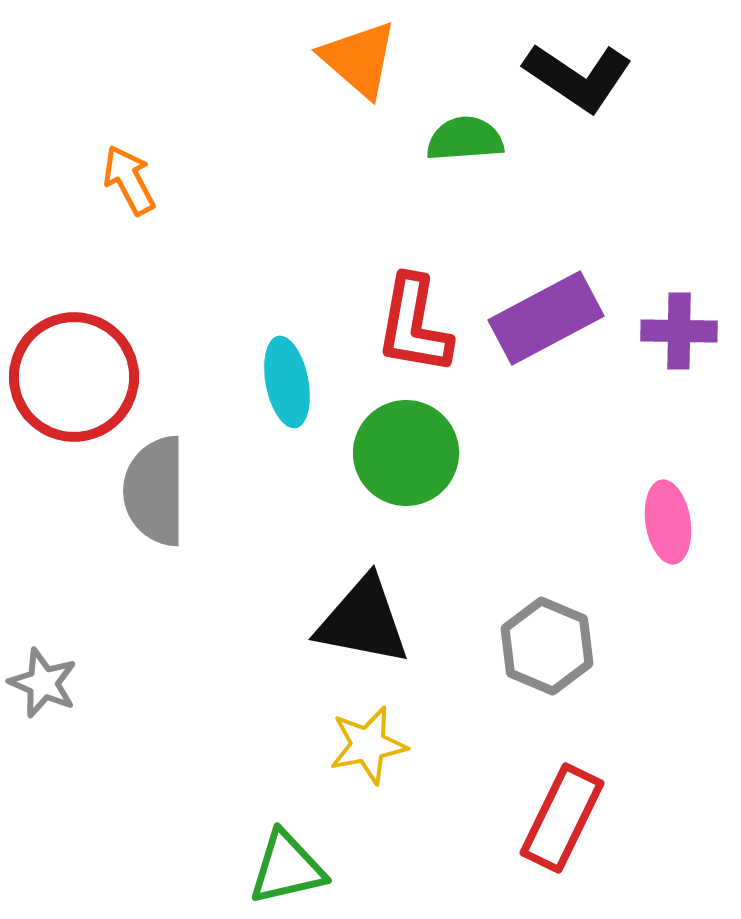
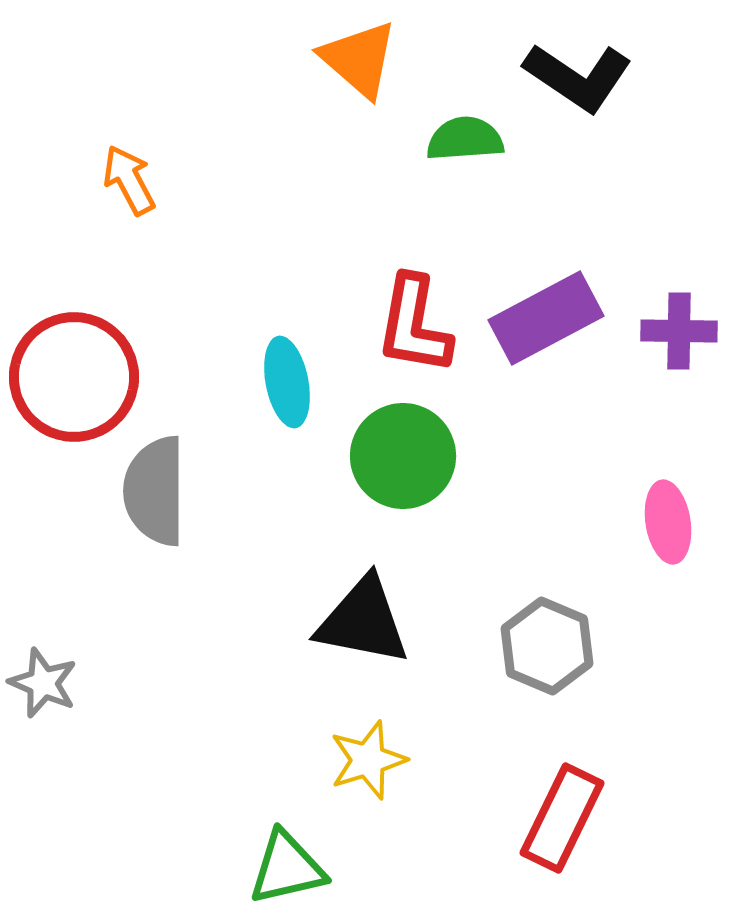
green circle: moved 3 px left, 3 px down
yellow star: moved 15 px down; rotated 6 degrees counterclockwise
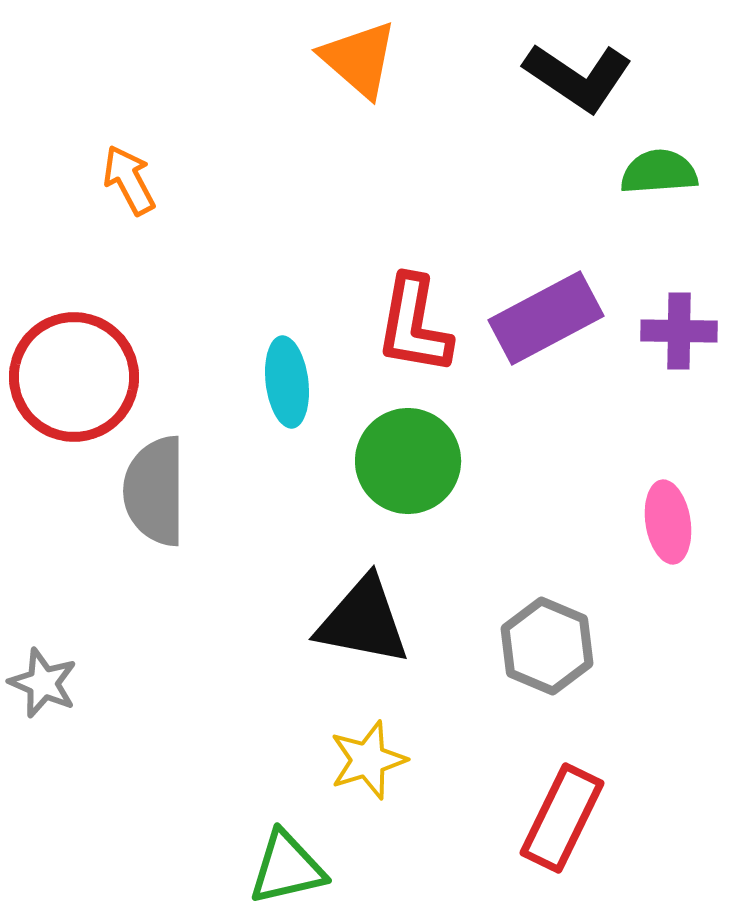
green semicircle: moved 194 px right, 33 px down
cyan ellipse: rotated 4 degrees clockwise
green circle: moved 5 px right, 5 px down
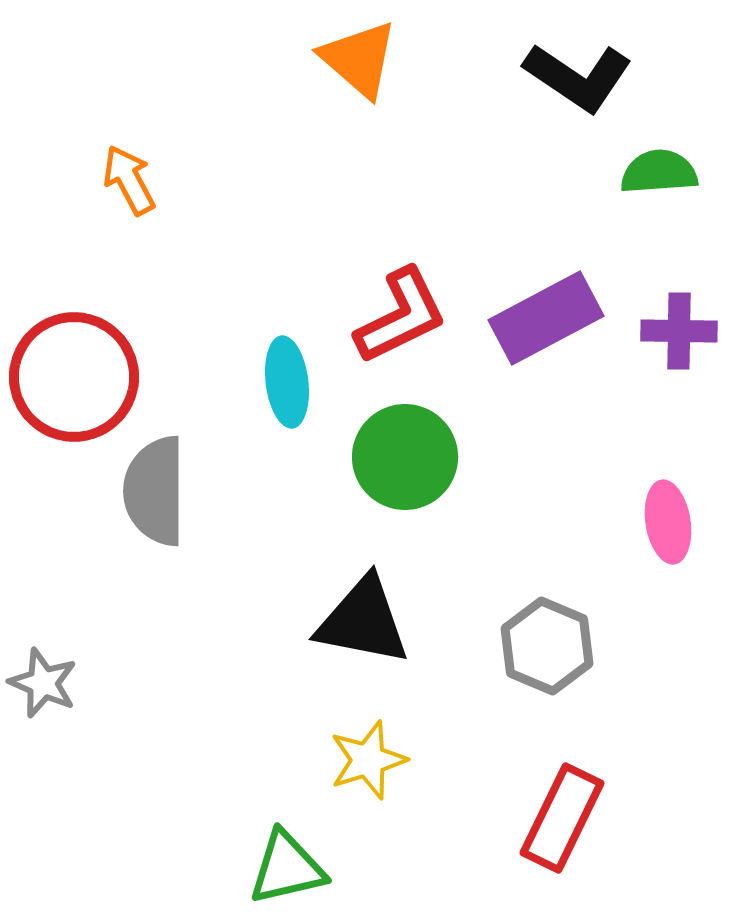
red L-shape: moved 13 px left, 9 px up; rotated 126 degrees counterclockwise
green circle: moved 3 px left, 4 px up
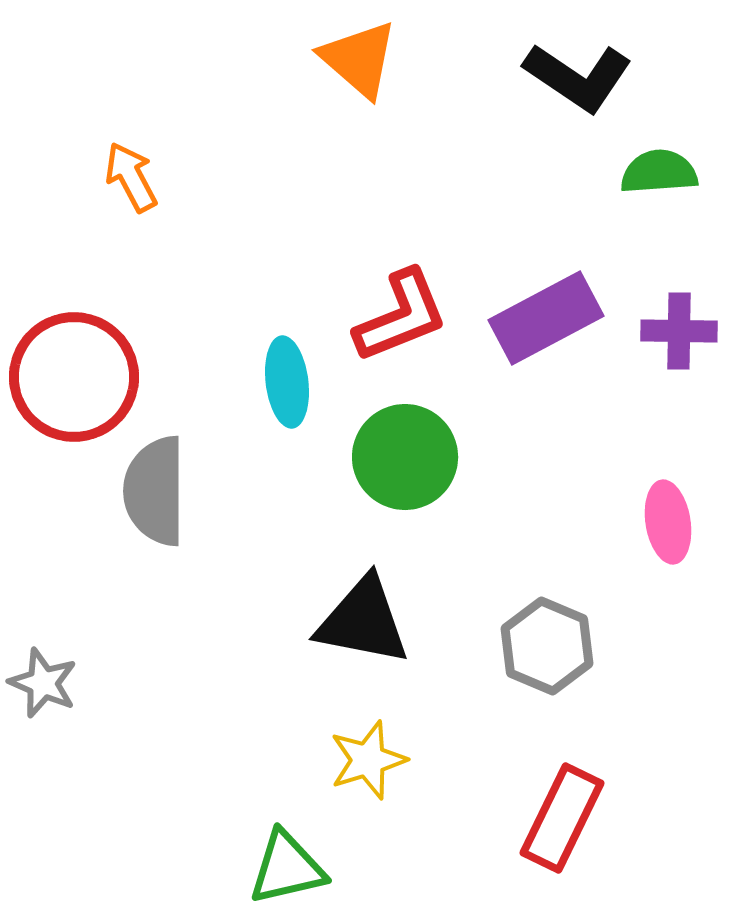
orange arrow: moved 2 px right, 3 px up
red L-shape: rotated 4 degrees clockwise
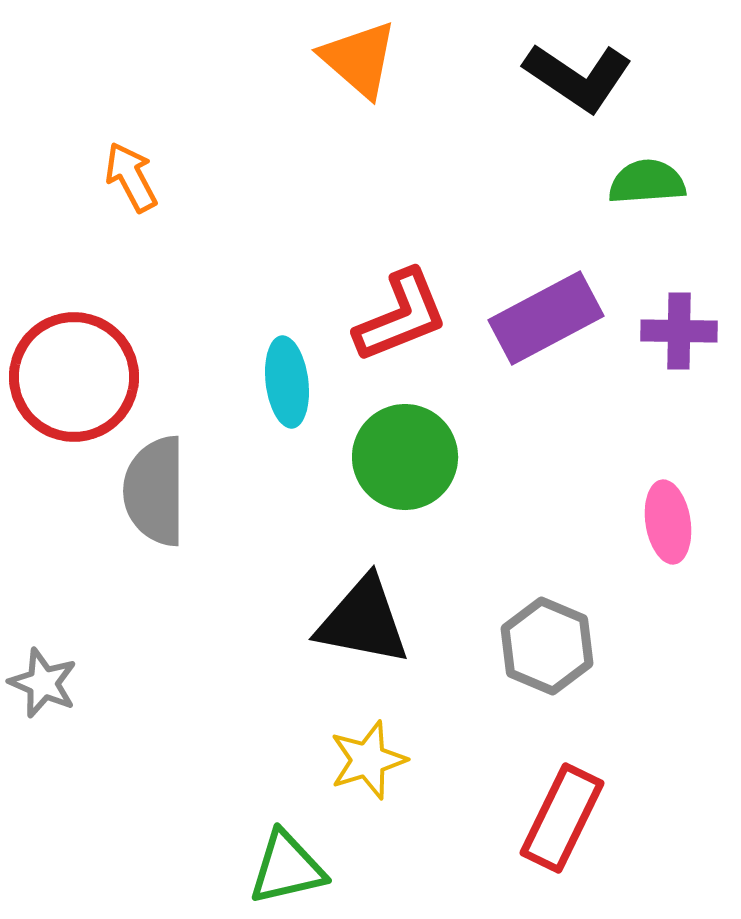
green semicircle: moved 12 px left, 10 px down
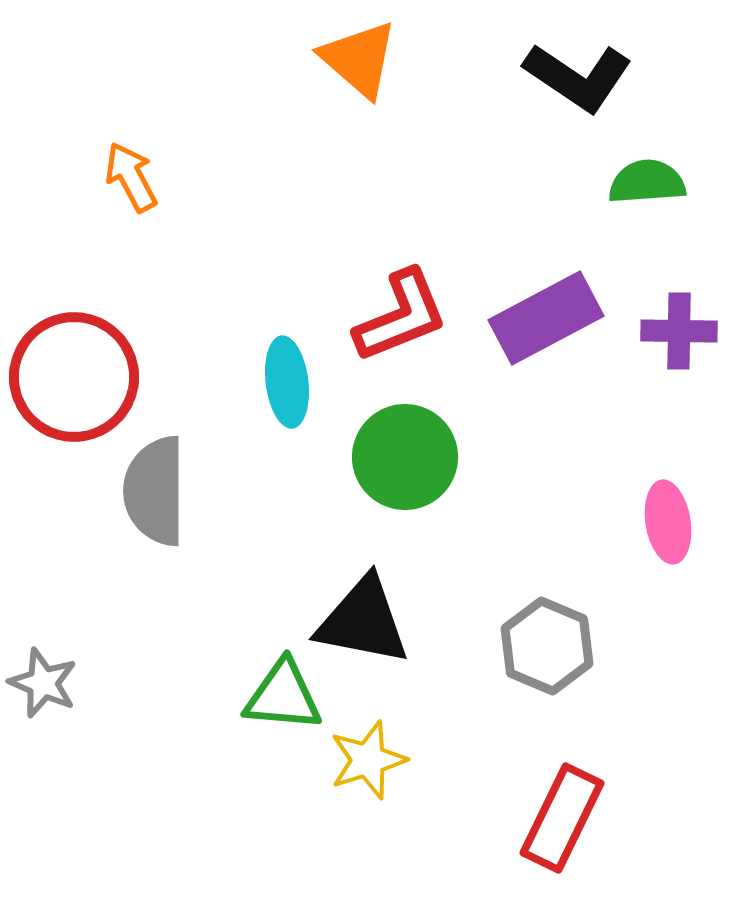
green triangle: moved 4 px left, 172 px up; rotated 18 degrees clockwise
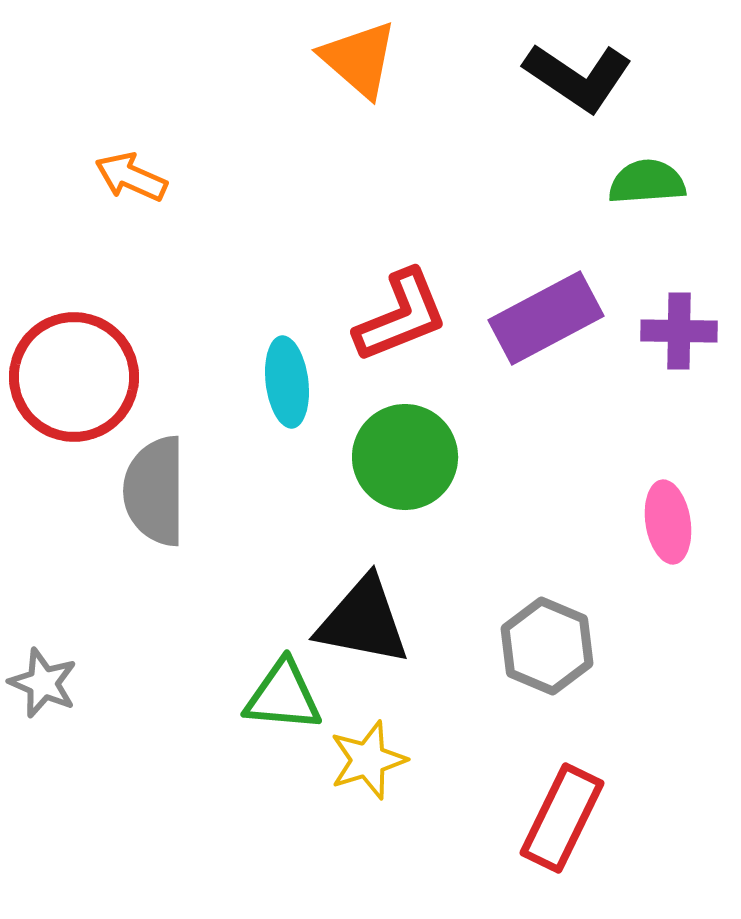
orange arrow: rotated 38 degrees counterclockwise
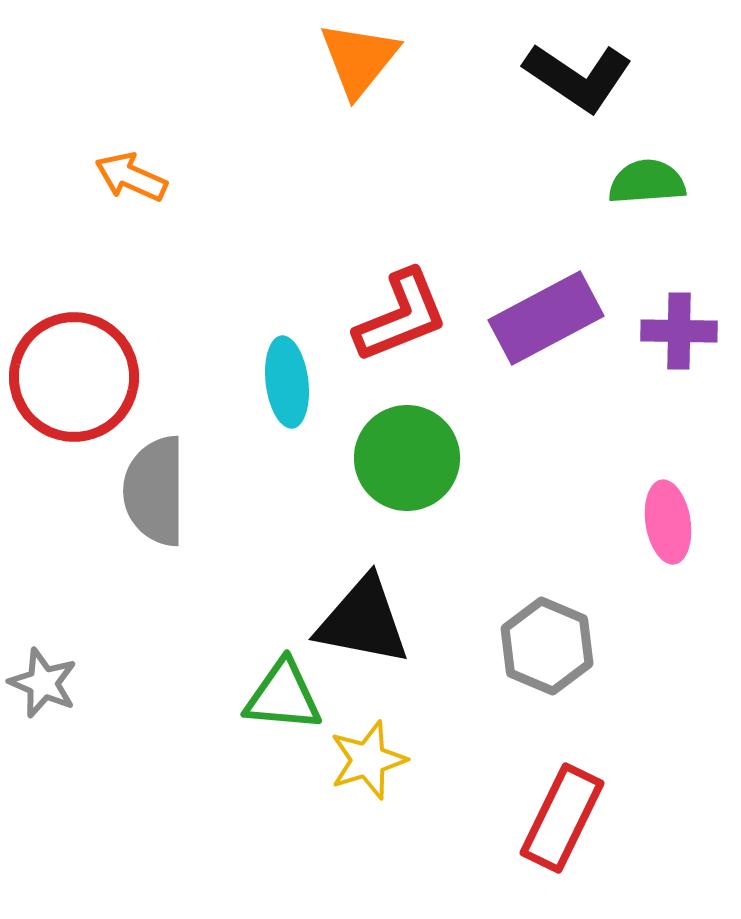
orange triangle: rotated 28 degrees clockwise
green circle: moved 2 px right, 1 px down
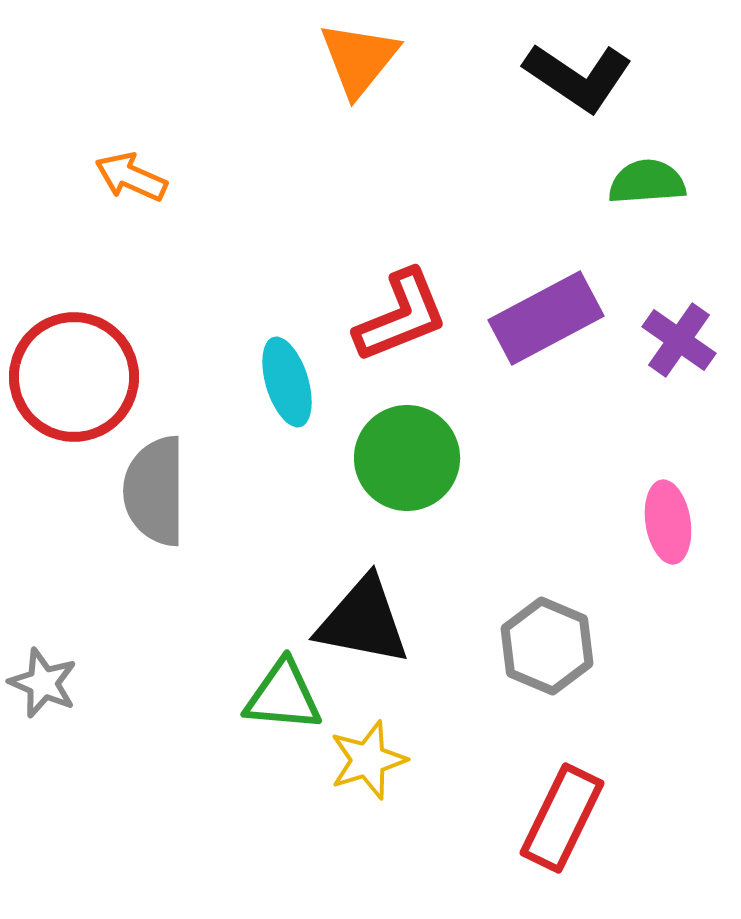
purple cross: moved 9 px down; rotated 34 degrees clockwise
cyan ellipse: rotated 10 degrees counterclockwise
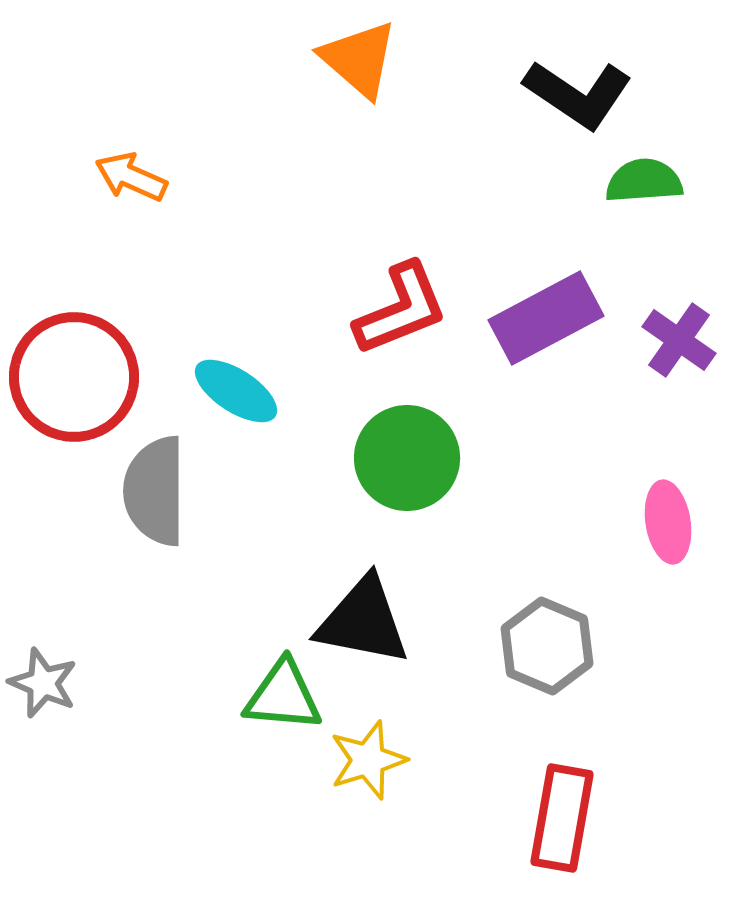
orange triangle: rotated 28 degrees counterclockwise
black L-shape: moved 17 px down
green semicircle: moved 3 px left, 1 px up
red L-shape: moved 7 px up
cyan ellipse: moved 51 px left, 9 px down; rotated 40 degrees counterclockwise
red rectangle: rotated 16 degrees counterclockwise
